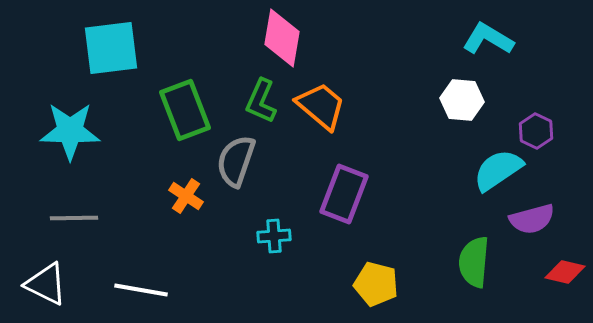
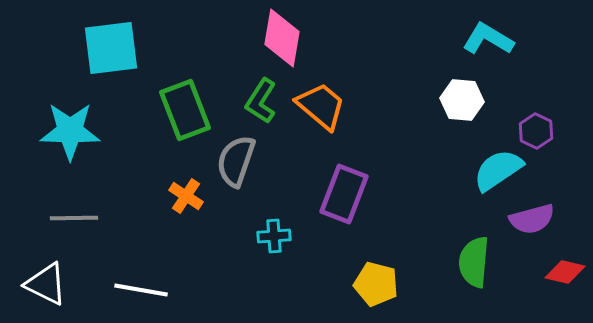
green L-shape: rotated 9 degrees clockwise
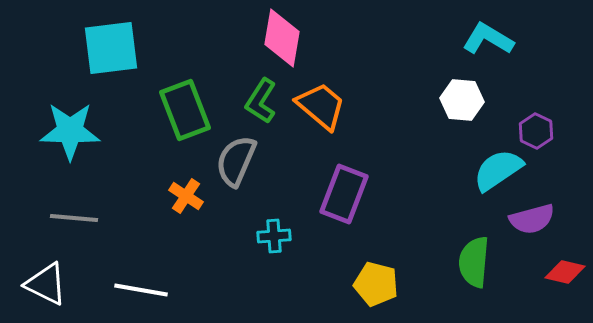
gray semicircle: rotated 4 degrees clockwise
gray line: rotated 6 degrees clockwise
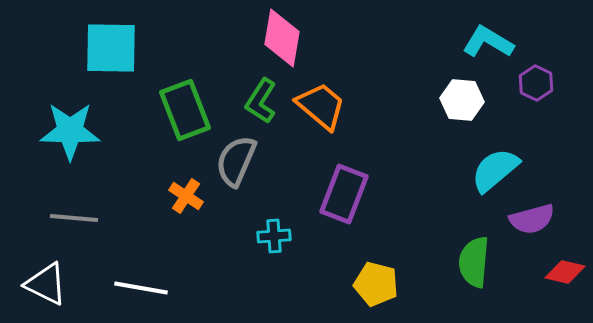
cyan L-shape: moved 3 px down
cyan square: rotated 8 degrees clockwise
purple hexagon: moved 48 px up
cyan semicircle: moved 3 px left; rotated 6 degrees counterclockwise
white line: moved 2 px up
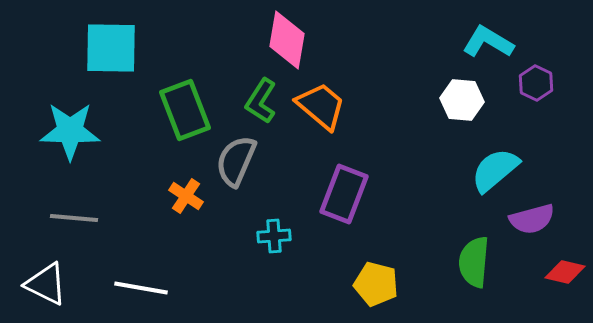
pink diamond: moved 5 px right, 2 px down
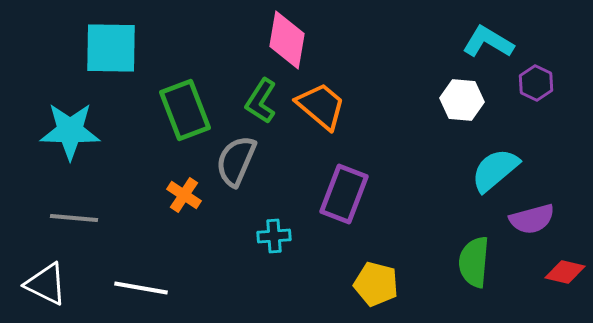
orange cross: moved 2 px left, 1 px up
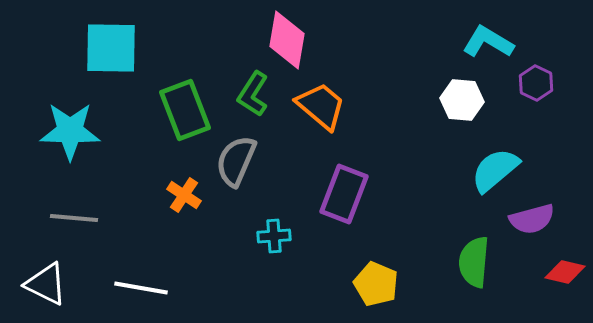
green L-shape: moved 8 px left, 7 px up
yellow pentagon: rotated 9 degrees clockwise
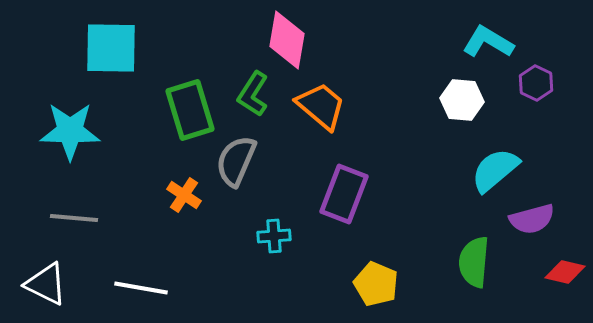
green rectangle: moved 5 px right; rotated 4 degrees clockwise
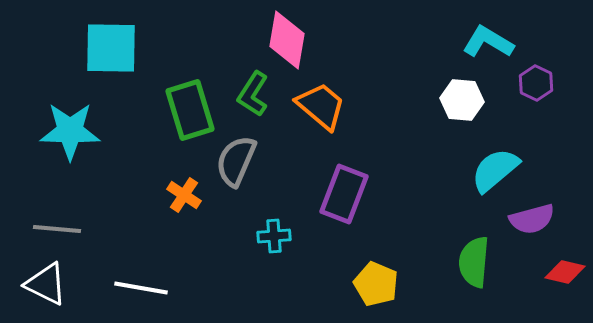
gray line: moved 17 px left, 11 px down
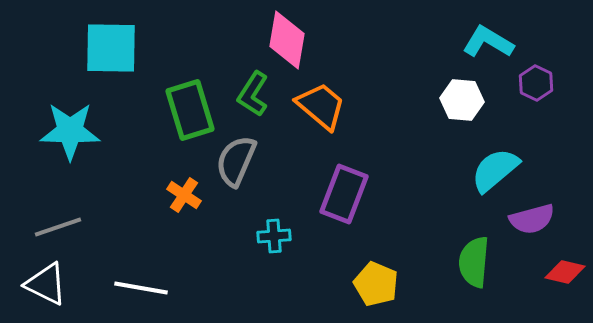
gray line: moved 1 px right, 2 px up; rotated 24 degrees counterclockwise
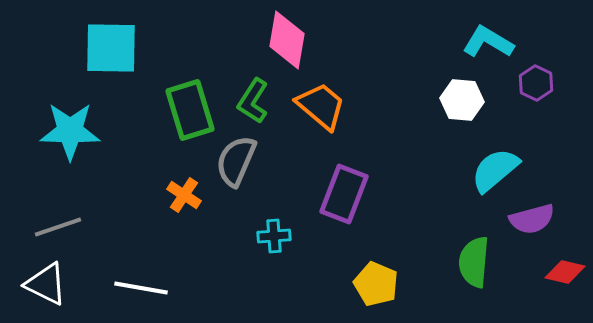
green L-shape: moved 7 px down
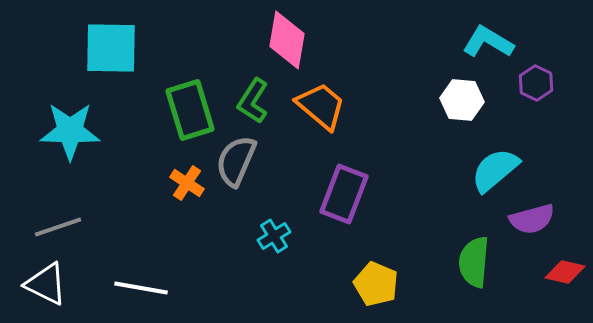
orange cross: moved 3 px right, 12 px up
cyan cross: rotated 28 degrees counterclockwise
